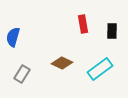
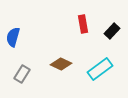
black rectangle: rotated 42 degrees clockwise
brown diamond: moved 1 px left, 1 px down
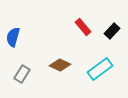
red rectangle: moved 3 px down; rotated 30 degrees counterclockwise
brown diamond: moved 1 px left, 1 px down
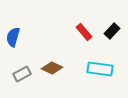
red rectangle: moved 1 px right, 5 px down
brown diamond: moved 8 px left, 3 px down
cyan rectangle: rotated 45 degrees clockwise
gray rectangle: rotated 30 degrees clockwise
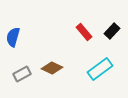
cyan rectangle: rotated 45 degrees counterclockwise
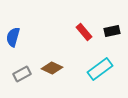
black rectangle: rotated 35 degrees clockwise
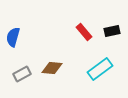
brown diamond: rotated 20 degrees counterclockwise
